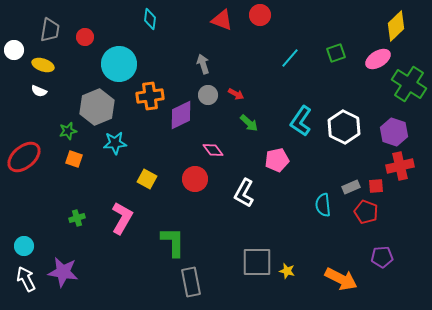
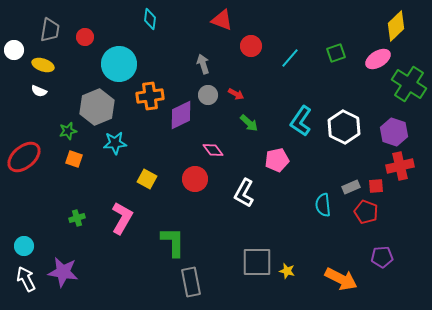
red circle at (260, 15): moved 9 px left, 31 px down
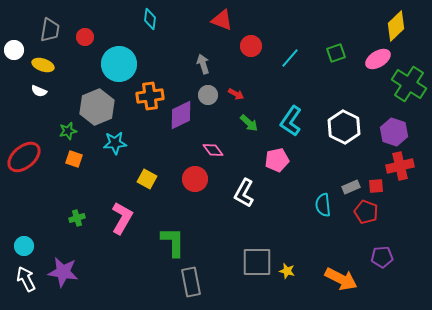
cyan L-shape at (301, 121): moved 10 px left
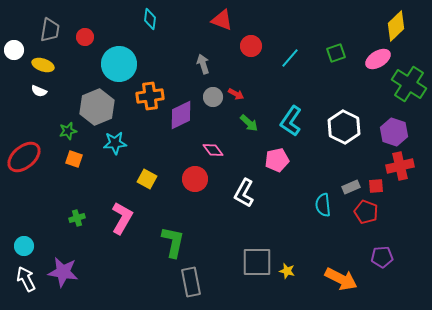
gray circle at (208, 95): moved 5 px right, 2 px down
green L-shape at (173, 242): rotated 12 degrees clockwise
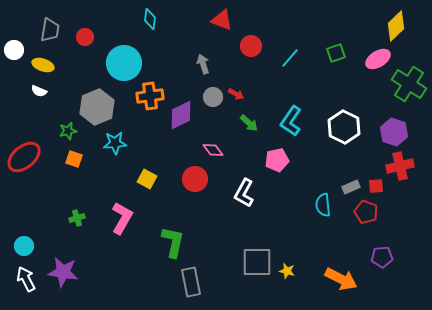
cyan circle at (119, 64): moved 5 px right, 1 px up
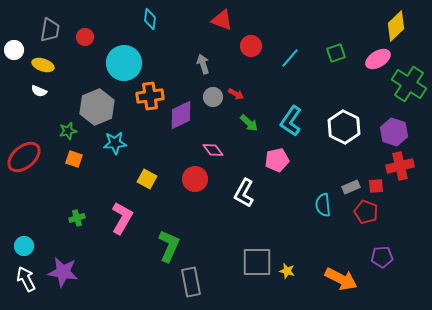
green L-shape at (173, 242): moved 4 px left, 4 px down; rotated 12 degrees clockwise
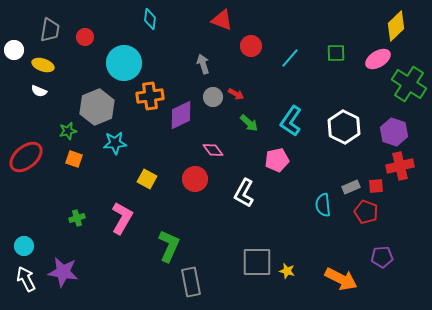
green square at (336, 53): rotated 18 degrees clockwise
red ellipse at (24, 157): moved 2 px right
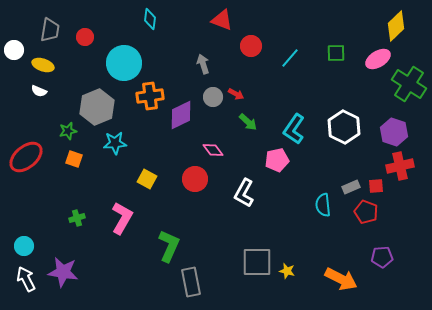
cyan L-shape at (291, 121): moved 3 px right, 8 px down
green arrow at (249, 123): moved 1 px left, 1 px up
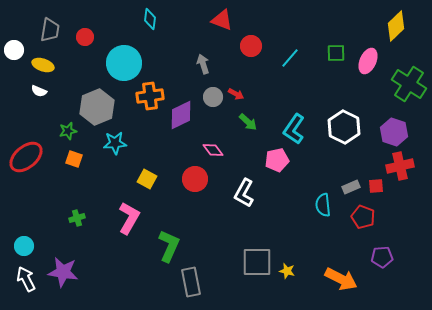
pink ellipse at (378, 59): moved 10 px left, 2 px down; rotated 35 degrees counterclockwise
red pentagon at (366, 212): moved 3 px left, 5 px down
pink L-shape at (122, 218): moved 7 px right
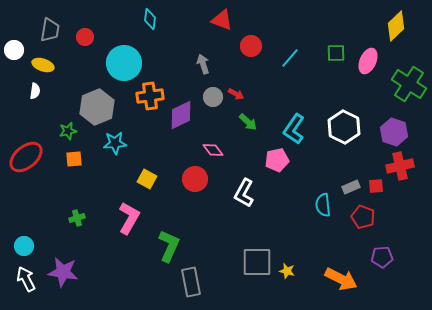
white semicircle at (39, 91): moved 4 px left; rotated 105 degrees counterclockwise
orange square at (74, 159): rotated 24 degrees counterclockwise
